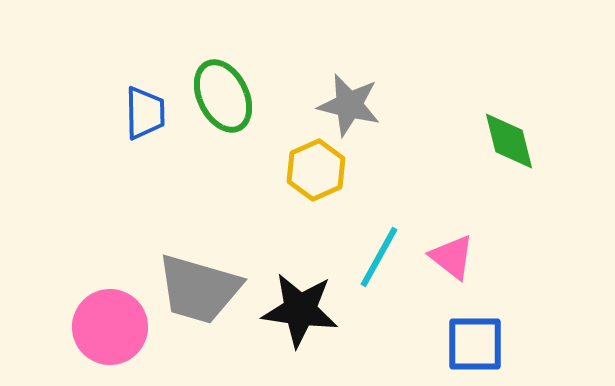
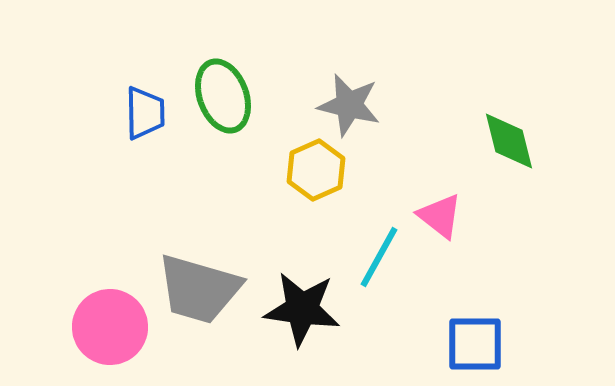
green ellipse: rotated 6 degrees clockwise
pink triangle: moved 12 px left, 41 px up
black star: moved 2 px right, 1 px up
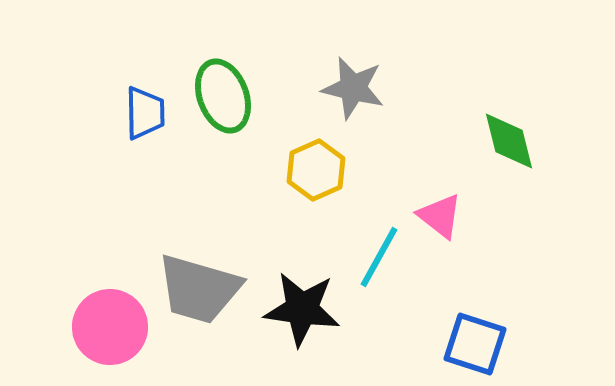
gray star: moved 4 px right, 17 px up
blue square: rotated 18 degrees clockwise
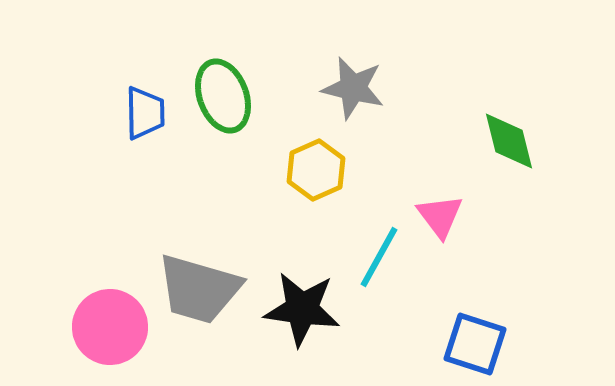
pink triangle: rotated 15 degrees clockwise
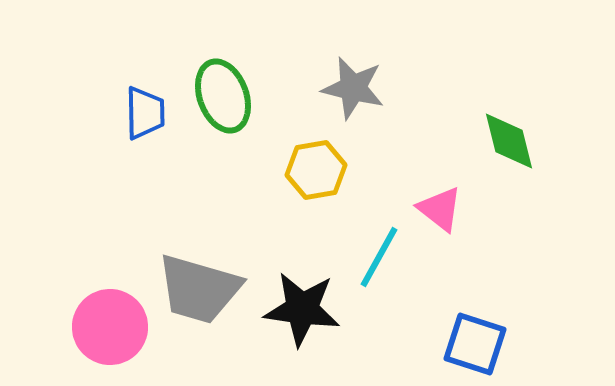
yellow hexagon: rotated 14 degrees clockwise
pink triangle: moved 7 px up; rotated 15 degrees counterclockwise
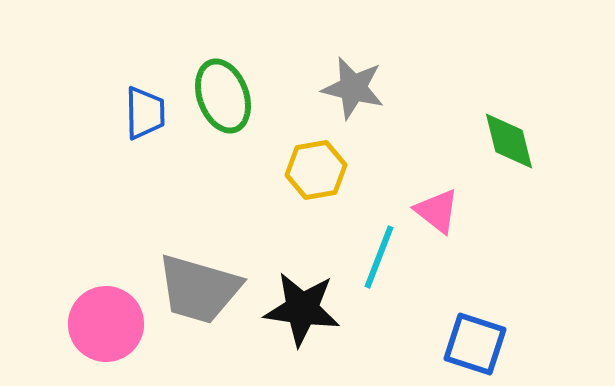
pink triangle: moved 3 px left, 2 px down
cyan line: rotated 8 degrees counterclockwise
pink circle: moved 4 px left, 3 px up
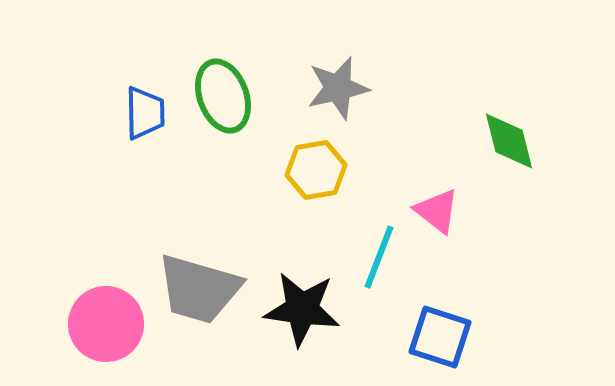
gray star: moved 15 px left; rotated 26 degrees counterclockwise
blue square: moved 35 px left, 7 px up
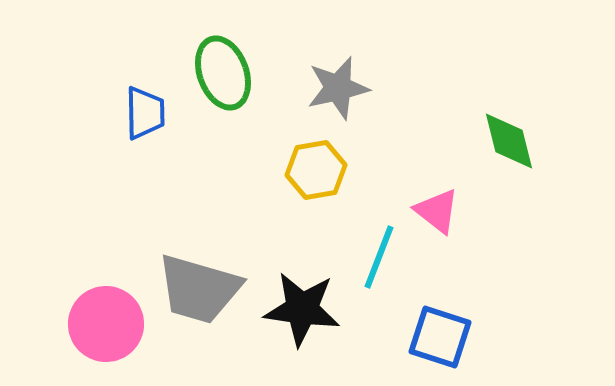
green ellipse: moved 23 px up
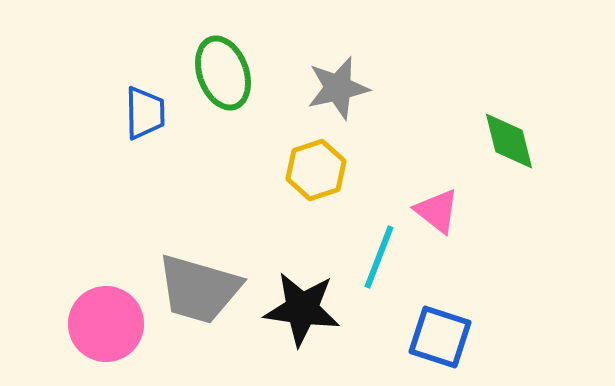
yellow hexagon: rotated 8 degrees counterclockwise
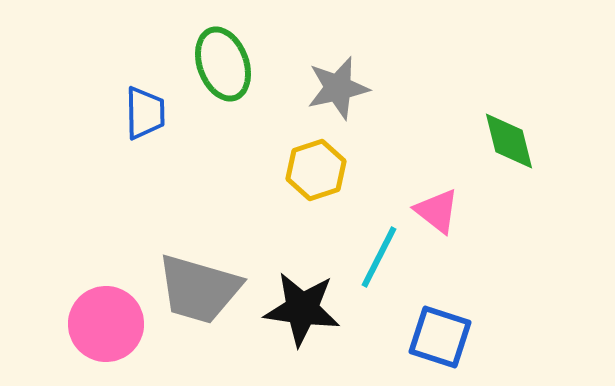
green ellipse: moved 9 px up
cyan line: rotated 6 degrees clockwise
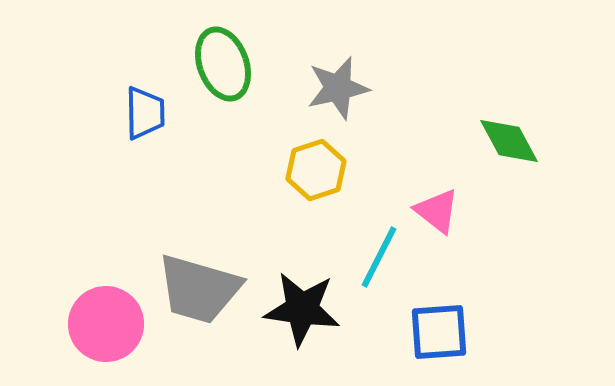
green diamond: rotated 14 degrees counterclockwise
blue square: moved 1 px left, 5 px up; rotated 22 degrees counterclockwise
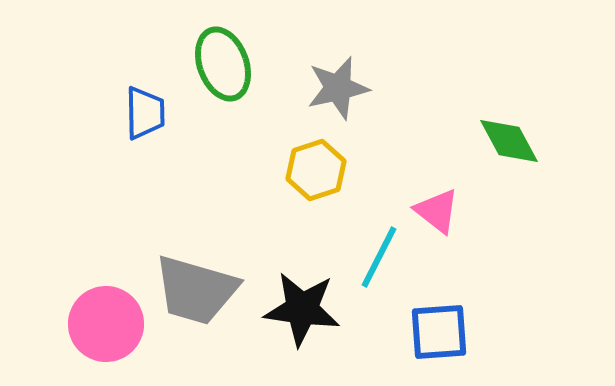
gray trapezoid: moved 3 px left, 1 px down
